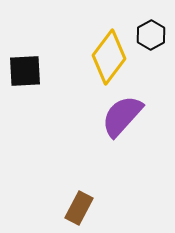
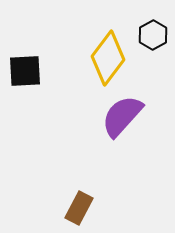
black hexagon: moved 2 px right
yellow diamond: moved 1 px left, 1 px down
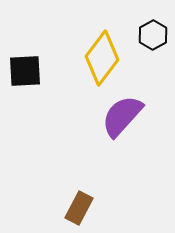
yellow diamond: moved 6 px left
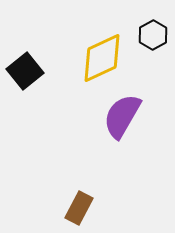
yellow diamond: rotated 28 degrees clockwise
black square: rotated 36 degrees counterclockwise
purple semicircle: rotated 12 degrees counterclockwise
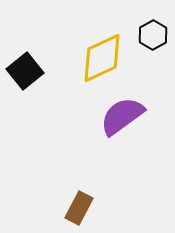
purple semicircle: rotated 24 degrees clockwise
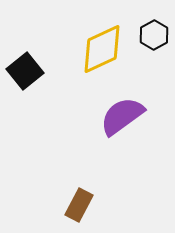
black hexagon: moved 1 px right
yellow diamond: moved 9 px up
brown rectangle: moved 3 px up
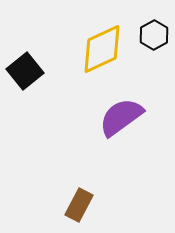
purple semicircle: moved 1 px left, 1 px down
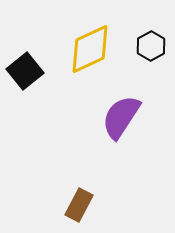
black hexagon: moved 3 px left, 11 px down
yellow diamond: moved 12 px left
purple semicircle: rotated 21 degrees counterclockwise
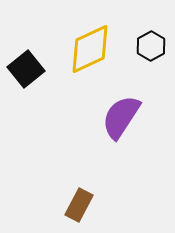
black square: moved 1 px right, 2 px up
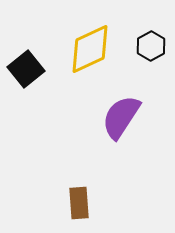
brown rectangle: moved 2 px up; rotated 32 degrees counterclockwise
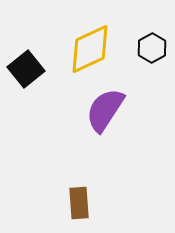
black hexagon: moved 1 px right, 2 px down
purple semicircle: moved 16 px left, 7 px up
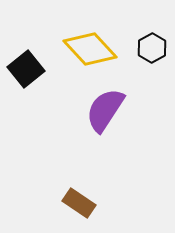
yellow diamond: rotated 72 degrees clockwise
brown rectangle: rotated 52 degrees counterclockwise
